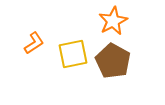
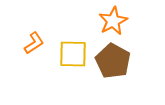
yellow square: rotated 12 degrees clockwise
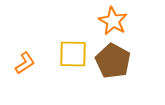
orange star: rotated 16 degrees counterclockwise
orange L-shape: moved 9 px left, 20 px down
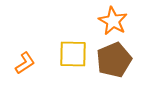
brown pentagon: moved 1 px right, 1 px up; rotated 20 degrees clockwise
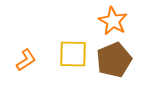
orange L-shape: moved 1 px right, 3 px up
